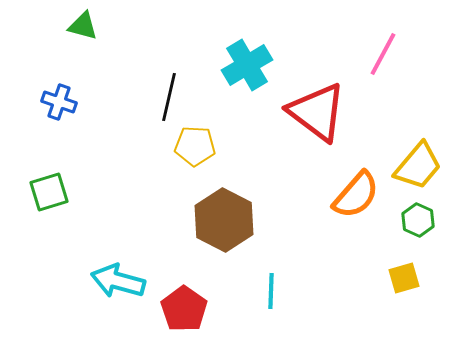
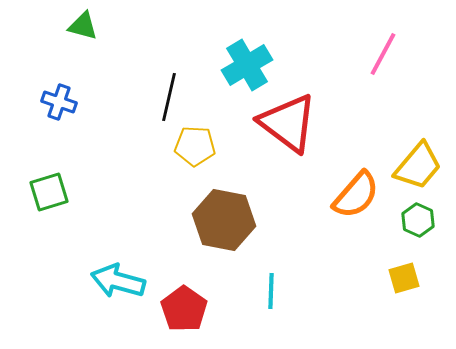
red triangle: moved 29 px left, 11 px down
brown hexagon: rotated 16 degrees counterclockwise
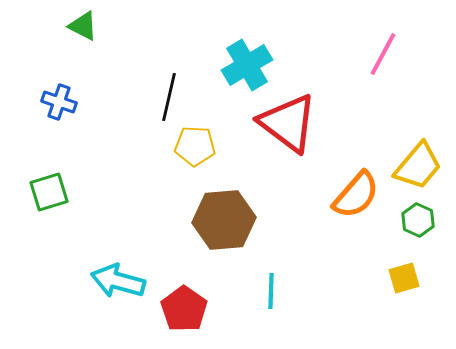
green triangle: rotated 12 degrees clockwise
brown hexagon: rotated 16 degrees counterclockwise
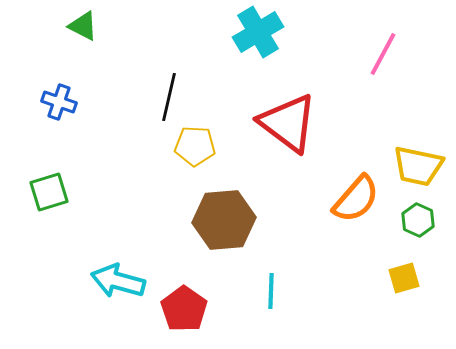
cyan cross: moved 11 px right, 33 px up
yellow trapezoid: rotated 62 degrees clockwise
orange semicircle: moved 4 px down
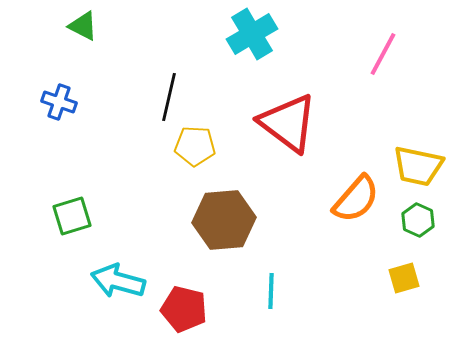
cyan cross: moved 6 px left, 2 px down
green square: moved 23 px right, 24 px down
red pentagon: rotated 21 degrees counterclockwise
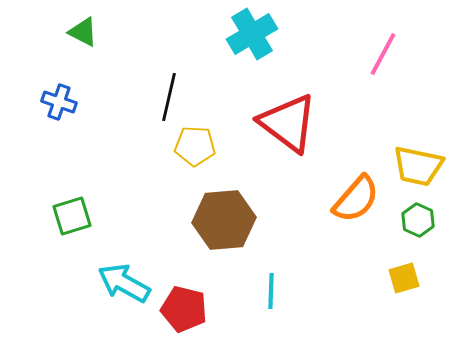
green triangle: moved 6 px down
cyan arrow: moved 6 px right, 2 px down; rotated 14 degrees clockwise
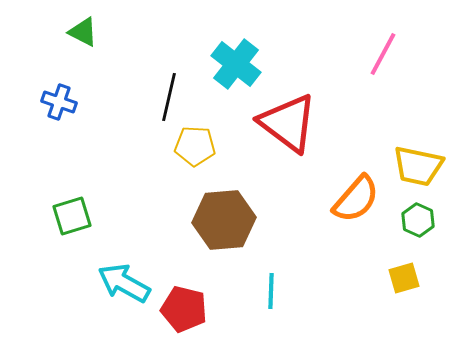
cyan cross: moved 16 px left, 30 px down; rotated 21 degrees counterclockwise
